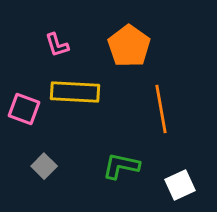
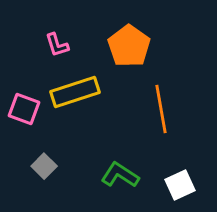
yellow rectangle: rotated 21 degrees counterclockwise
green L-shape: moved 1 px left, 9 px down; rotated 21 degrees clockwise
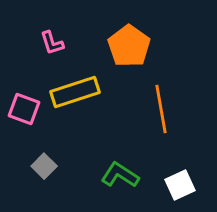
pink L-shape: moved 5 px left, 2 px up
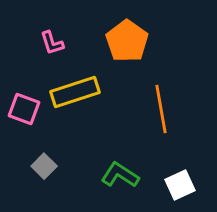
orange pentagon: moved 2 px left, 5 px up
